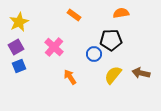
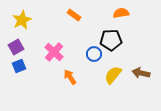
yellow star: moved 3 px right, 2 px up
pink cross: moved 5 px down
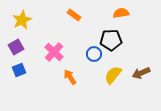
blue square: moved 4 px down
brown arrow: rotated 36 degrees counterclockwise
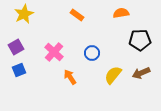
orange rectangle: moved 3 px right
yellow star: moved 2 px right, 6 px up
black pentagon: moved 29 px right
blue circle: moved 2 px left, 1 px up
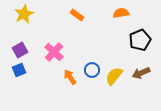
black pentagon: rotated 20 degrees counterclockwise
purple square: moved 4 px right, 3 px down
blue circle: moved 17 px down
yellow semicircle: moved 1 px right, 1 px down
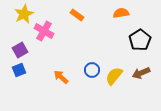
black pentagon: rotated 10 degrees counterclockwise
pink cross: moved 10 px left, 21 px up; rotated 12 degrees counterclockwise
orange arrow: moved 9 px left; rotated 14 degrees counterclockwise
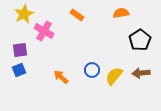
purple square: rotated 21 degrees clockwise
brown arrow: rotated 18 degrees clockwise
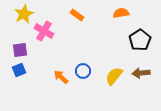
blue circle: moved 9 px left, 1 px down
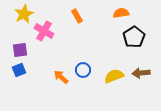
orange rectangle: moved 1 px down; rotated 24 degrees clockwise
black pentagon: moved 6 px left, 3 px up
blue circle: moved 1 px up
yellow semicircle: rotated 30 degrees clockwise
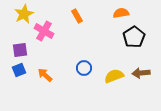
blue circle: moved 1 px right, 2 px up
orange arrow: moved 16 px left, 2 px up
